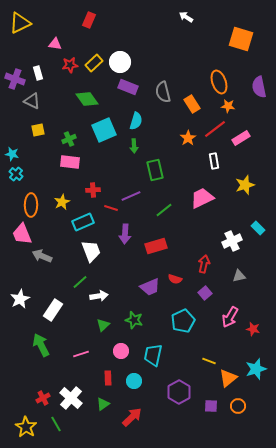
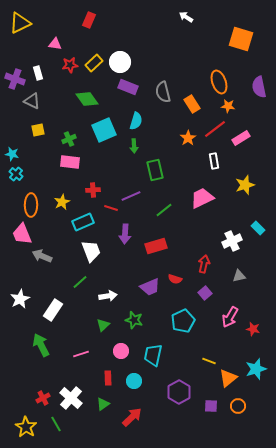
white arrow at (99, 296): moved 9 px right
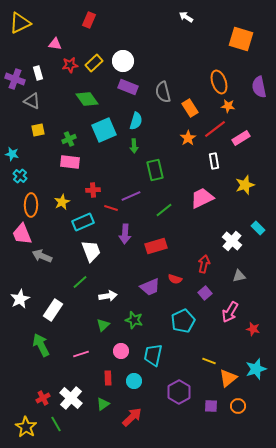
white circle at (120, 62): moved 3 px right, 1 px up
orange rectangle at (192, 104): moved 2 px left, 4 px down
cyan cross at (16, 174): moved 4 px right, 2 px down
white cross at (232, 241): rotated 24 degrees counterclockwise
pink arrow at (230, 317): moved 5 px up
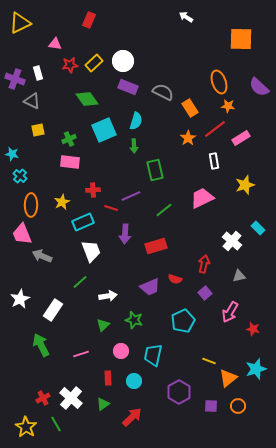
orange square at (241, 39): rotated 15 degrees counterclockwise
purple semicircle at (259, 87): rotated 35 degrees counterclockwise
gray semicircle at (163, 92): rotated 130 degrees clockwise
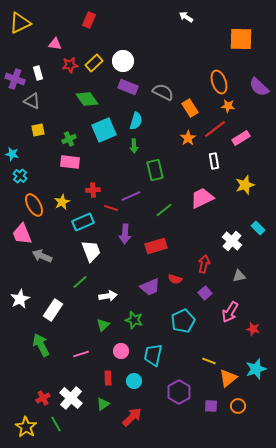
orange ellipse at (31, 205): moved 3 px right; rotated 30 degrees counterclockwise
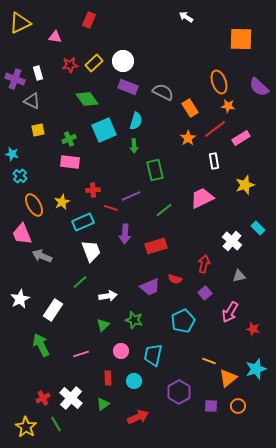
pink triangle at (55, 44): moved 7 px up
red arrow at (132, 417): moved 6 px right; rotated 20 degrees clockwise
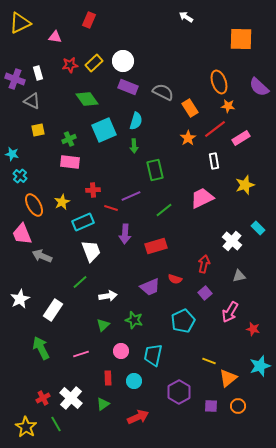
green arrow at (41, 345): moved 3 px down
cyan star at (256, 369): moved 4 px right, 3 px up
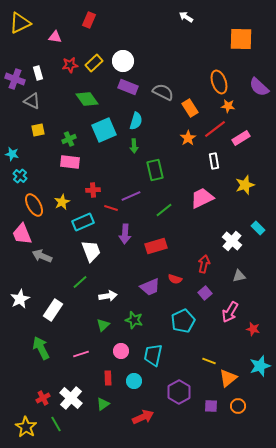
red arrow at (138, 417): moved 5 px right
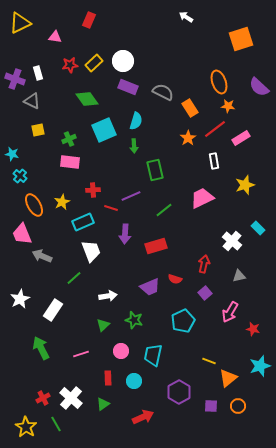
orange square at (241, 39): rotated 20 degrees counterclockwise
green line at (80, 282): moved 6 px left, 4 px up
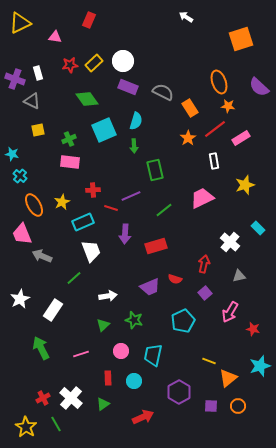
white cross at (232, 241): moved 2 px left, 1 px down
